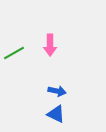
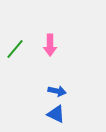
green line: moved 1 px right, 4 px up; rotated 20 degrees counterclockwise
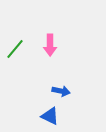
blue arrow: moved 4 px right
blue triangle: moved 6 px left, 2 px down
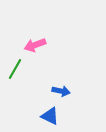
pink arrow: moved 15 px left; rotated 70 degrees clockwise
green line: moved 20 px down; rotated 10 degrees counterclockwise
